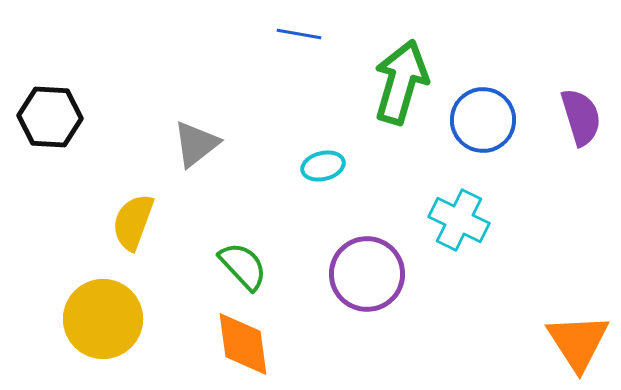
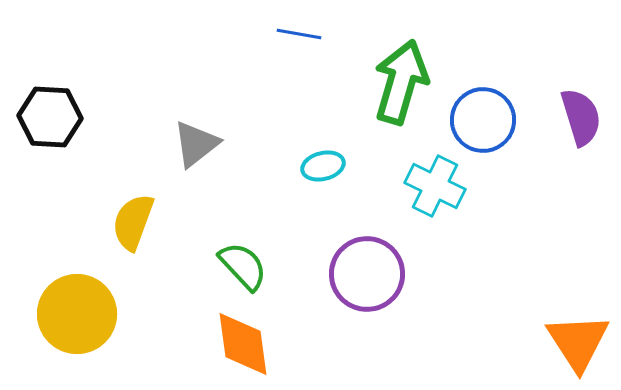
cyan cross: moved 24 px left, 34 px up
yellow circle: moved 26 px left, 5 px up
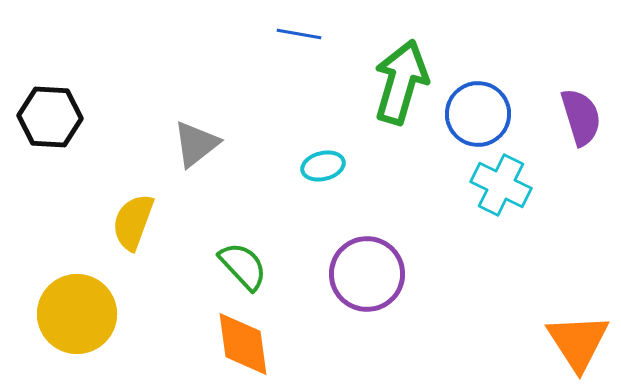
blue circle: moved 5 px left, 6 px up
cyan cross: moved 66 px right, 1 px up
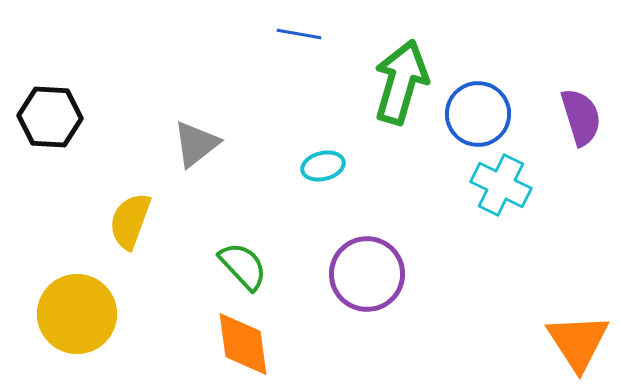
yellow semicircle: moved 3 px left, 1 px up
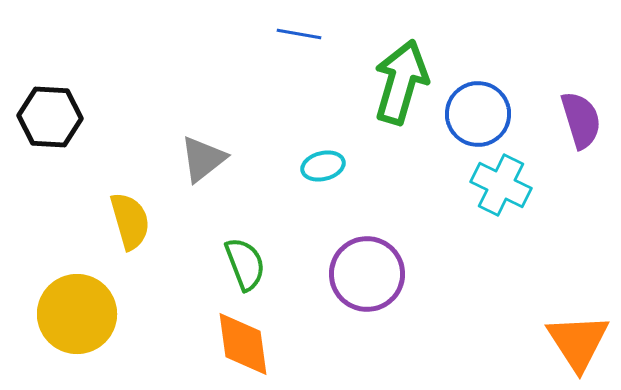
purple semicircle: moved 3 px down
gray triangle: moved 7 px right, 15 px down
yellow semicircle: rotated 144 degrees clockwise
green semicircle: moved 2 px right, 2 px up; rotated 22 degrees clockwise
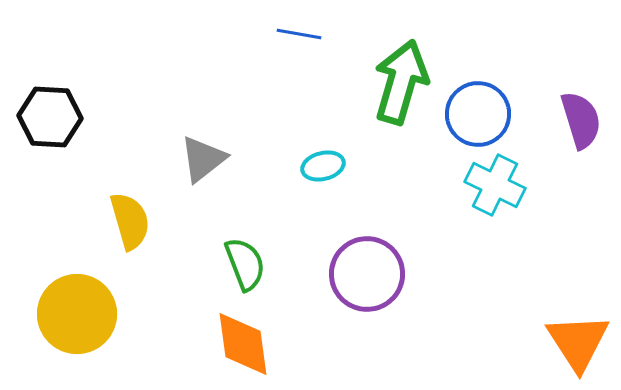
cyan cross: moved 6 px left
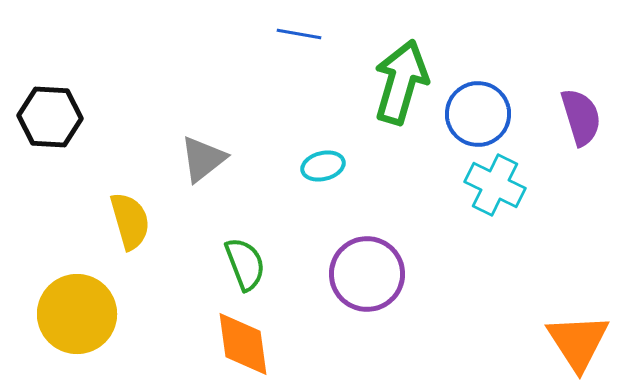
purple semicircle: moved 3 px up
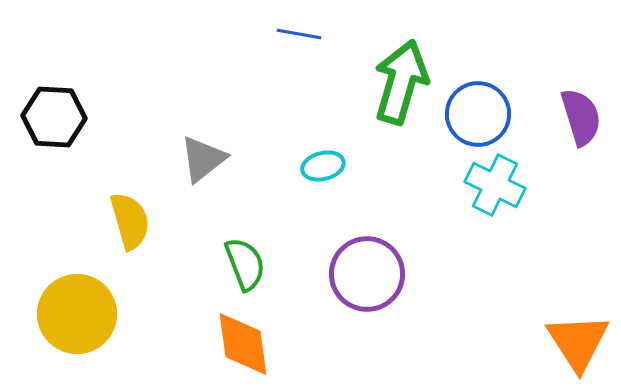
black hexagon: moved 4 px right
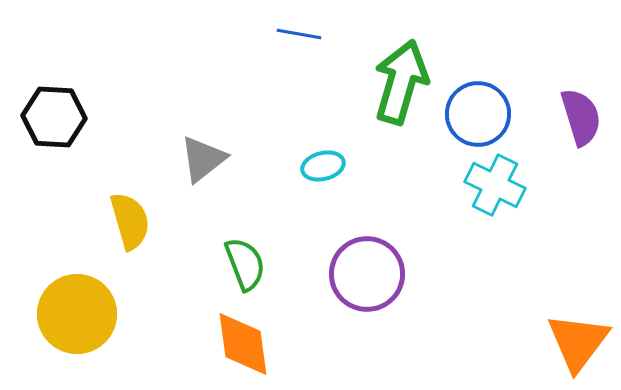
orange triangle: rotated 10 degrees clockwise
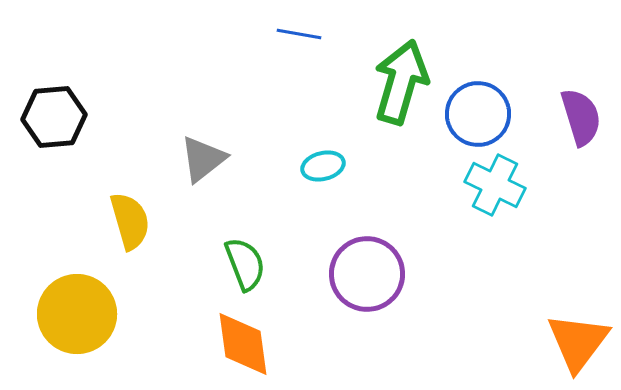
black hexagon: rotated 8 degrees counterclockwise
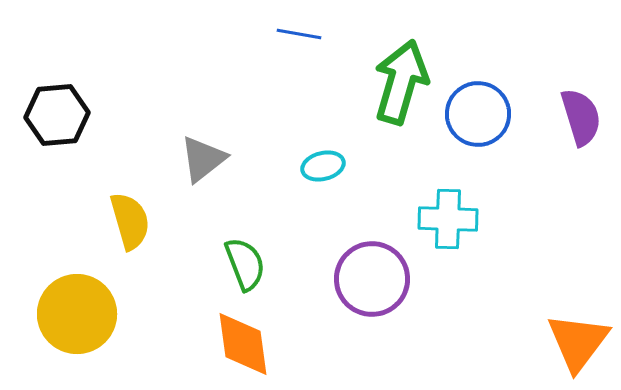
black hexagon: moved 3 px right, 2 px up
cyan cross: moved 47 px left, 34 px down; rotated 24 degrees counterclockwise
purple circle: moved 5 px right, 5 px down
